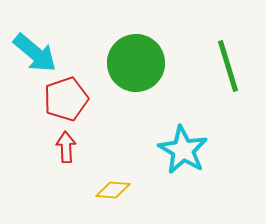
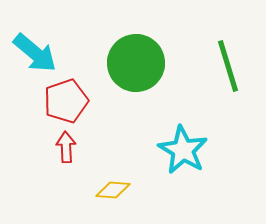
red pentagon: moved 2 px down
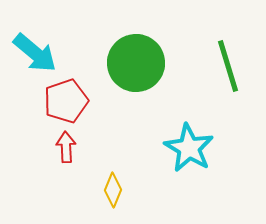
cyan star: moved 6 px right, 2 px up
yellow diamond: rotated 72 degrees counterclockwise
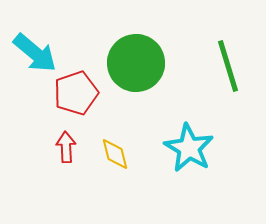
red pentagon: moved 10 px right, 8 px up
yellow diamond: moved 2 px right, 36 px up; rotated 36 degrees counterclockwise
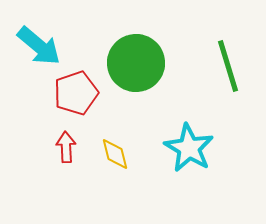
cyan arrow: moved 4 px right, 7 px up
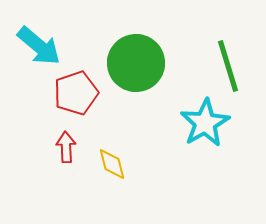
cyan star: moved 16 px right, 25 px up; rotated 12 degrees clockwise
yellow diamond: moved 3 px left, 10 px down
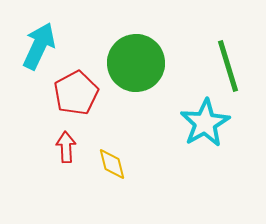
cyan arrow: rotated 105 degrees counterclockwise
red pentagon: rotated 9 degrees counterclockwise
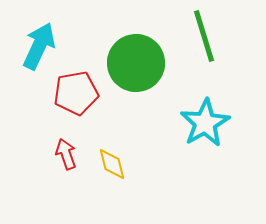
green line: moved 24 px left, 30 px up
red pentagon: rotated 18 degrees clockwise
red arrow: moved 7 px down; rotated 16 degrees counterclockwise
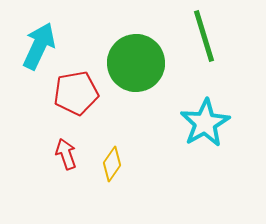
yellow diamond: rotated 48 degrees clockwise
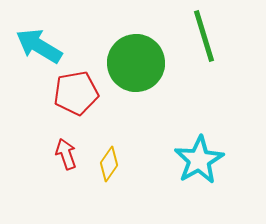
cyan arrow: rotated 84 degrees counterclockwise
cyan star: moved 6 px left, 37 px down
yellow diamond: moved 3 px left
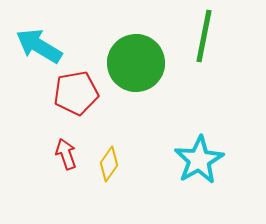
green line: rotated 28 degrees clockwise
